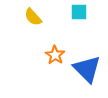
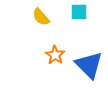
yellow semicircle: moved 8 px right
blue triangle: moved 2 px right, 4 px up
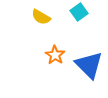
cyan square: rotated 36 degrees counterclockwise
yellow semicircle: rotated 18 degrees counterclockwise
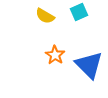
cyan square: rotated 12 degrees clockwise
yellow semicircle: moved 4 px right, 1 px up
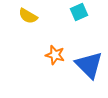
yellow semicircle: moved 17 px left
orange star: rotated 18 degrees counterclockwise
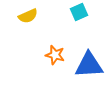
yellow semicircle: rotated 54 degrees counterclockwise
blue triangle: rotated 48 degrees counterclockwise
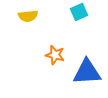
yellow semicircle: rotated 18 degrees clockwise
blue triangle: moved 2 px left, 7 px down
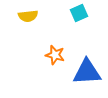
cyan square: moved 1 px down
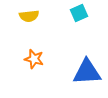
yellow semicircle: moved 1 px right
orange star: moved 21 px left, 4 px down
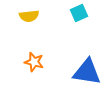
orange star: moved 3 px down
blue triangle: rotated 12 degrees clockwise
